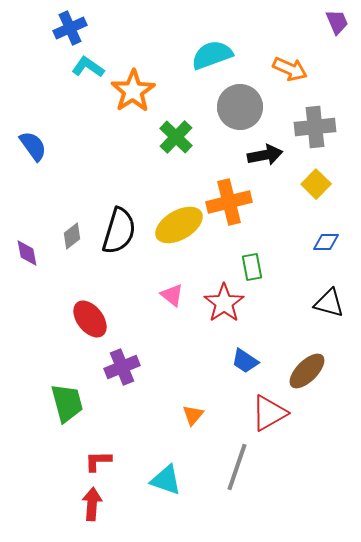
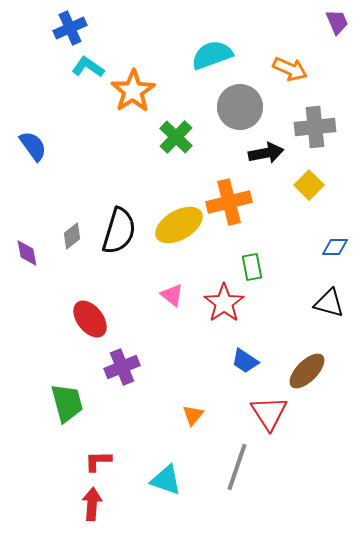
black arrow: moved 1 px right, 2 px up
yellow square: moved 7 px left, 1 px down
blue diamond: moved 9 px right, 5 px down
red triangle: rotated 33 degrees counterclockwise
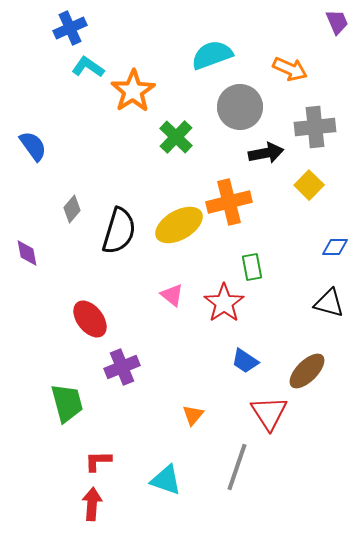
gray diamond: moved 27 px up; rotated 12 degrees counterclockwise
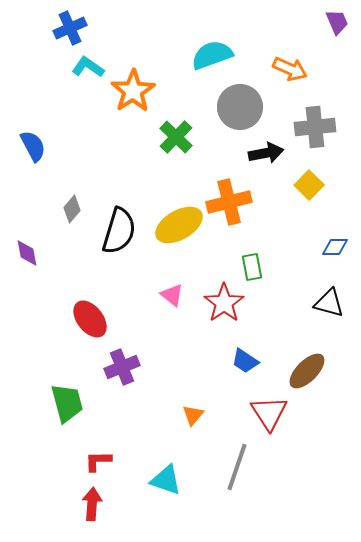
blue semicircle: rotated 8 degrees clockwise
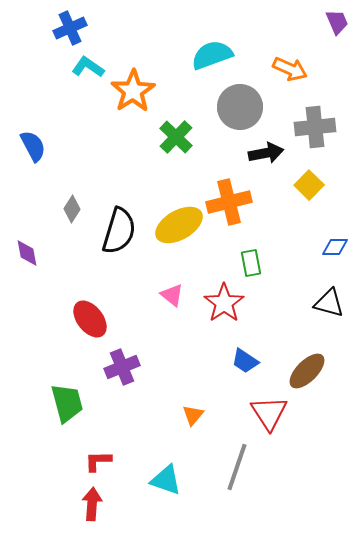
gray diamond: rotated 8 degrees counterclockwise
green rectangle: moved 1 px left, 4 px up
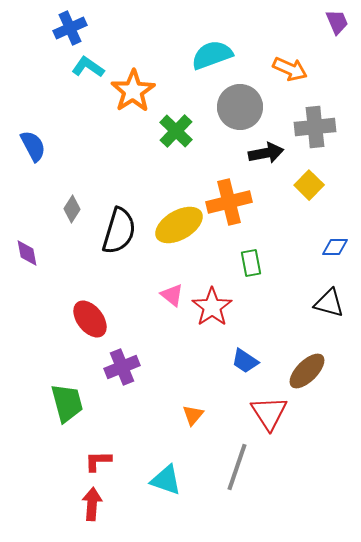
green cross: moved 6 px up
red star: moved 12 px left, 4 px down
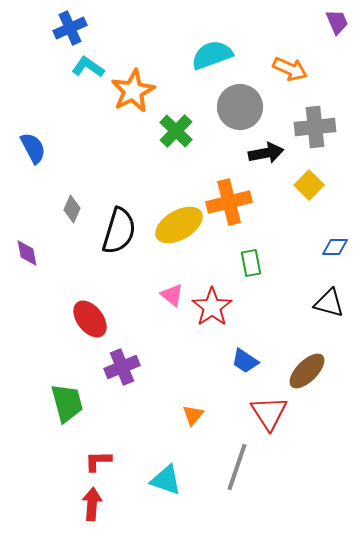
orange star: rotated 6 degrees clockwise
blue semicircle: moved 2 px down
gray diamond: rotated 8 degrees counterclockwise
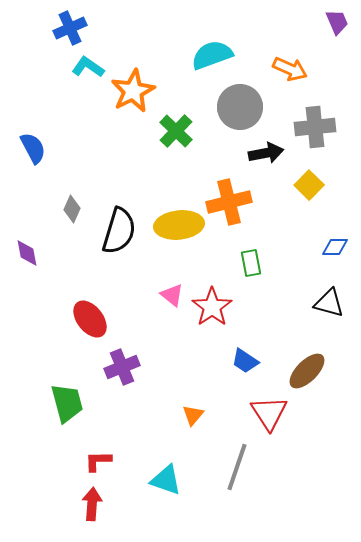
yellow ellipse: rotated 24 degrees clockwise
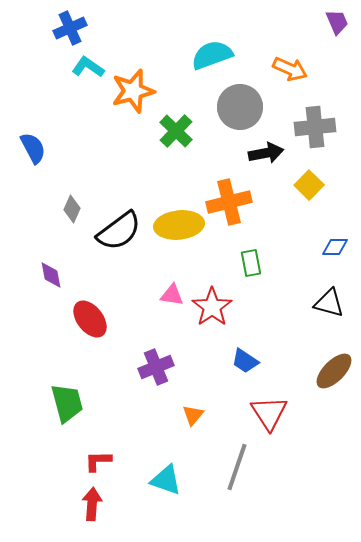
orange star: rotated 12 degrees clockwise
black semicircle: rotated 36 degrees clockwise
purple diamond: moved 24 px right, 22 px down
pink triangle: rotated 30 degrees counterclockwise
purple cross: moved 34 px right
brown ellipse: moved 27 px right
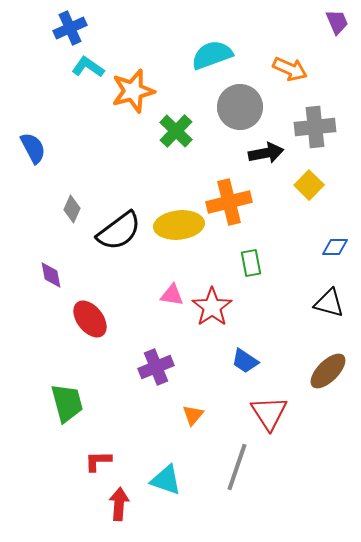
brown ellipse: moved 6 px left
red arrow: moved 27 px right
